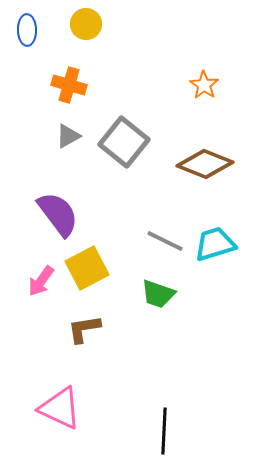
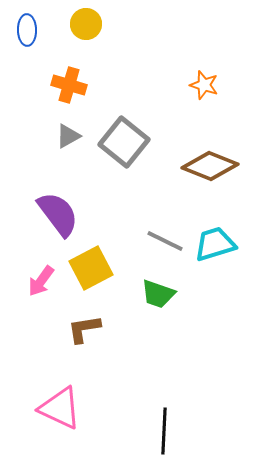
orange star: rotated 16 degrees counterclockwise
brown diamond: moved 5 px right, 2 px down
yellow square: moved 4 px right
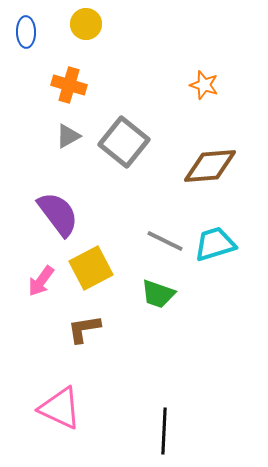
blue ellipse: moved 1 px left, 2 px down
brown diamond: rotated 26 degrees counterclockwise
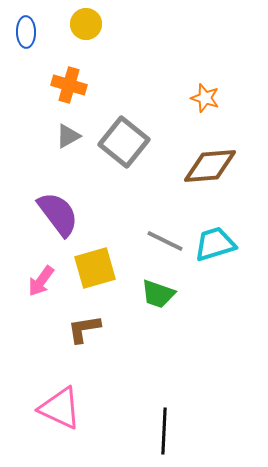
orange star: moved 1 px right, 13 px down
yellow square: moved 4 px right; rotated 12 degrees clockwise
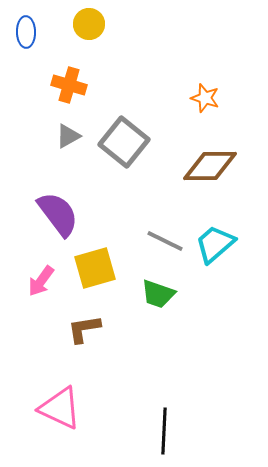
yellow circle: moved 3 px right
brown diamond: rotated 4 degrees clockwise
cyan trapezoid: rotated 24 degrees counterclockwise
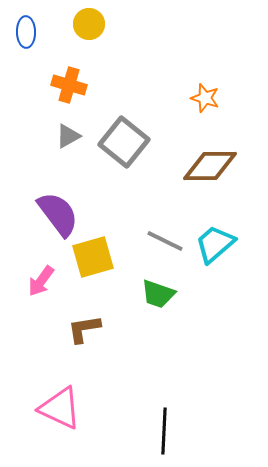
yellow square: moved 2 px left, 11 px up
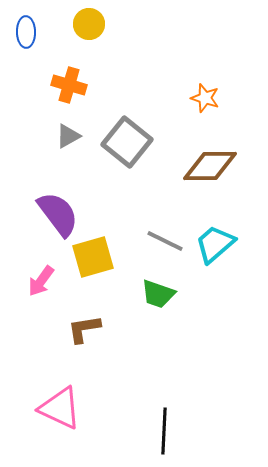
gray square: moved 3 px right
